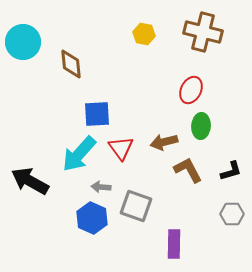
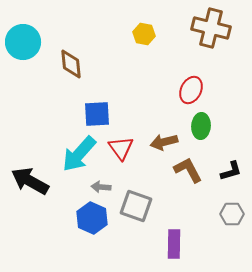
brown cross: moved 8 px right, 4 px up
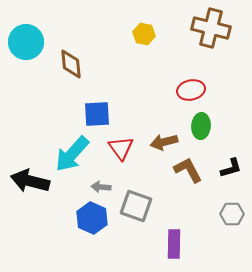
cyan circle: moved 3 px right
red ellipse: rotated 52 degrees clockwise
cyan arrow: moved 7 px left
black L-shape: moved 3 px up
black arrow: rotated 15 degrees counterclockwise
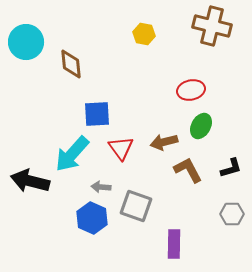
brown cross: moved 1 px right, 2 px up
green ellipse: rotated 25 degrees clockwise
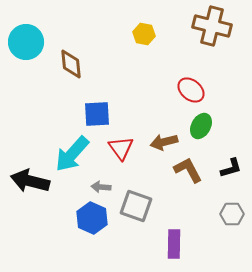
red ellipse: rotated 52 degrees clockwise
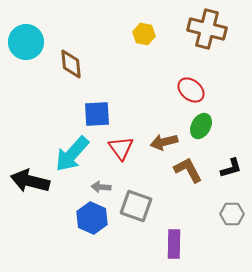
brown cross: moved 5 px left, 3 px down
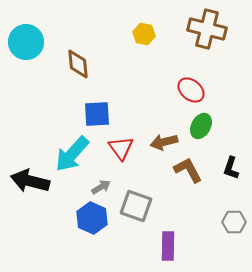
brown diamond: moved 7 px right
black L-shape: rotated 125 degrees clockwise
gray arrow: rotated 144 degrees clockwise
gray hexagon: moved 2 px right, 8 px down
purple rectangle: moved 6 px left, 2 px down
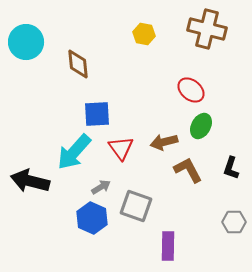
cyan arrow: moved 2 px right, 2 px up
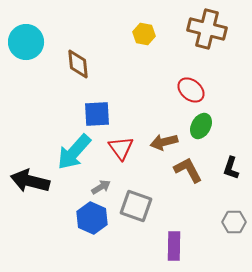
purple rectangle: moved 6 px right
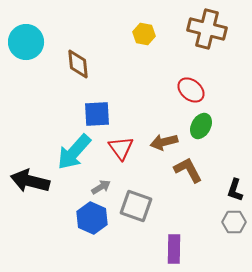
black L-shape: moved 4 px right, 22 px down
purple rectangle: moved 3 px down
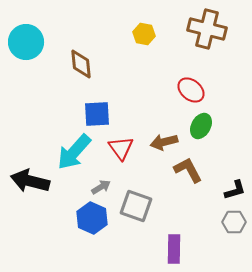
brown diamond: moved 3 px right
black L-shape: rotated 125 degrees counterclockwise
